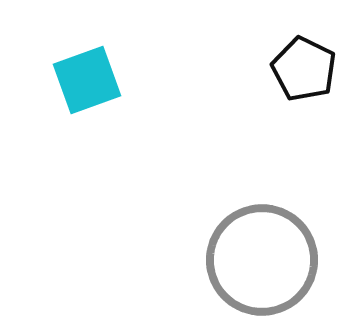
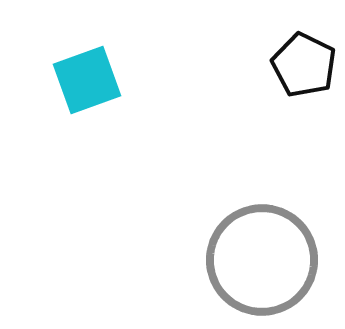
black pentagon: moved 4 px up
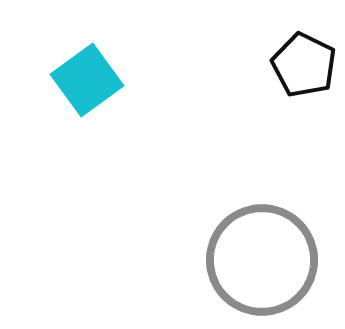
cyan square: rotated 16 degrees counterclockwise
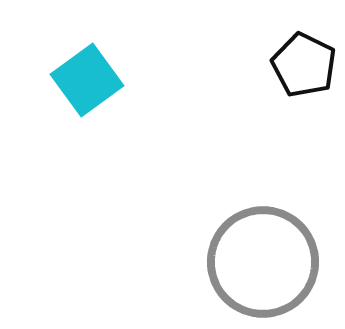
gray circle: moved 1 px right, 2 px down
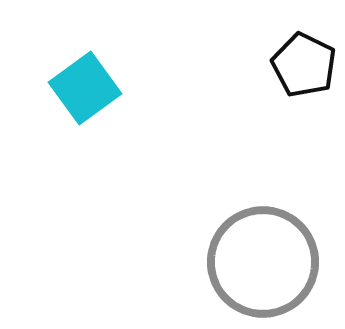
cyan square: moved 2 px left, 8 px down
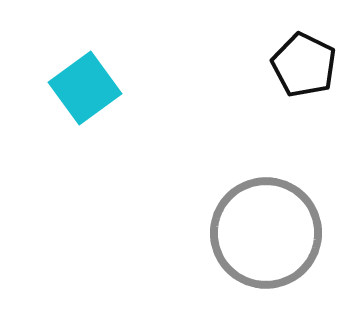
gray circle: moved 3 px right, 29 px up
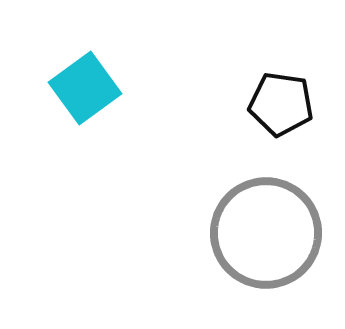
black pentagon: moved 23 px left, 39 px down; rotated 18 degrees counterclockwise
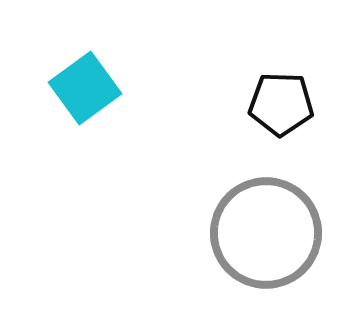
black pentagon: rotated 6 degrees counterclockwise
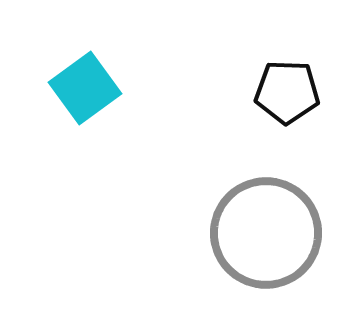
black pentagon: moved 6 px right, 12 px up
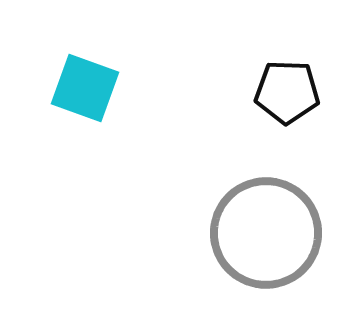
cyan square: rotated 34 degrees counterclockwise
